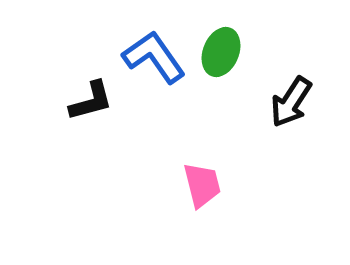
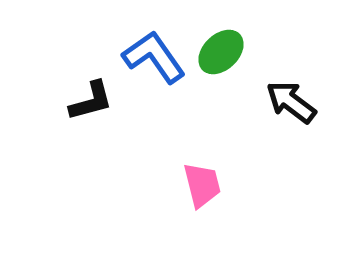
green ellipse: rotated 24 degrees clockwise
black arrow: rotated 94 degrees clockwise
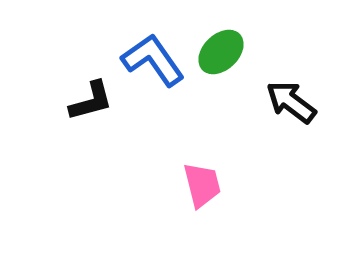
blue L-shape: moved 1 px left, 3 px down
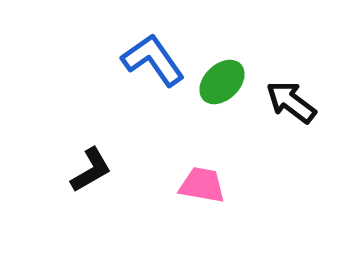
green ellipse: moved 1 px right, 30 px down
black L-shape: moved 69 px down; rotated 15 degrees counterclockwise
pink trapezoid: rotated 66 degrees counterclockwise
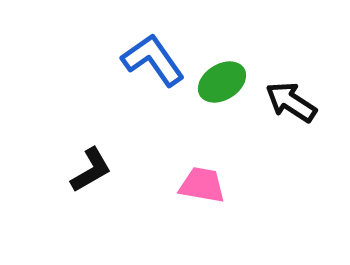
green ellipse: rotated 12 degrees clockwise
black arrow: rotated 4 degrees counterclockwise
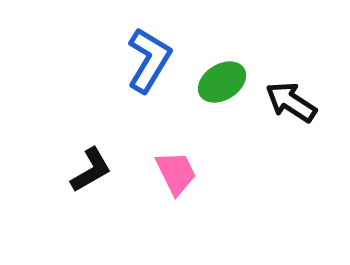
blue L-shape: moved 4 px left; rotated 66 degrees clockwise
pink trapezoid: moved 26 px left, 12 px up; rotated 54 degrees clockwise
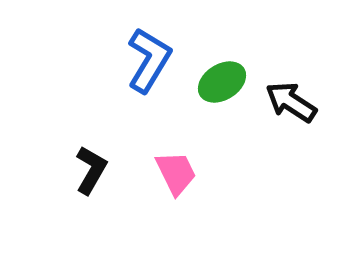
black L-shape: rotated 30 degrees counterclockwise
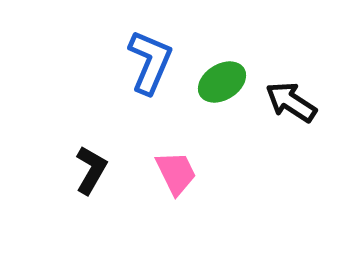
blue L-shape: moved 1 px right, 2 px down; rotated 8 degrees counterclockwise
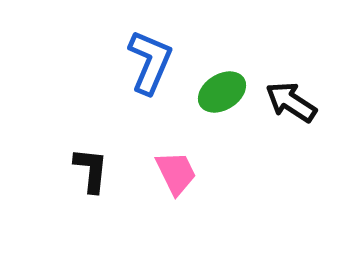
green ellipse: moved 10 px down
black L-shape: rotated 24 degrees counterclockwise
